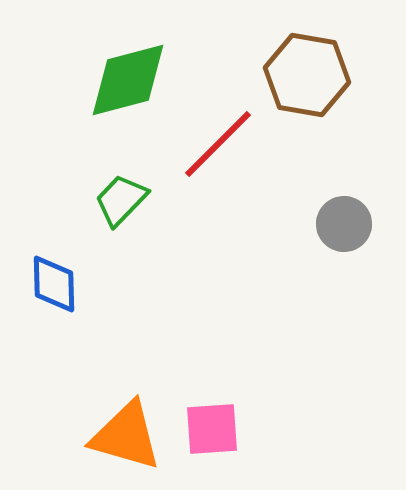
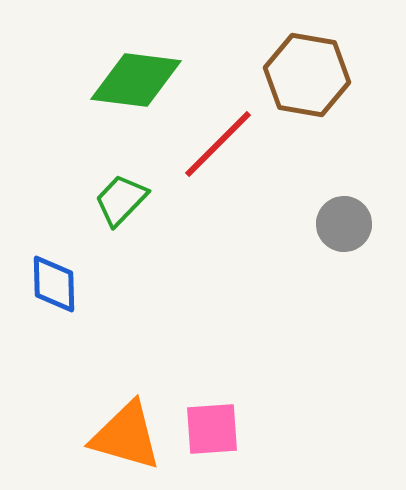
green diamond: moved 8 px right; rotated 22 degrees clockwise
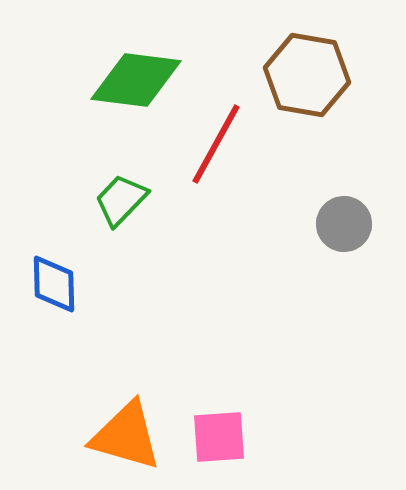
red line: moved 2 px left; rotated 16 degrees counterclockwise
pink square: moved 7 px right, 8 px down
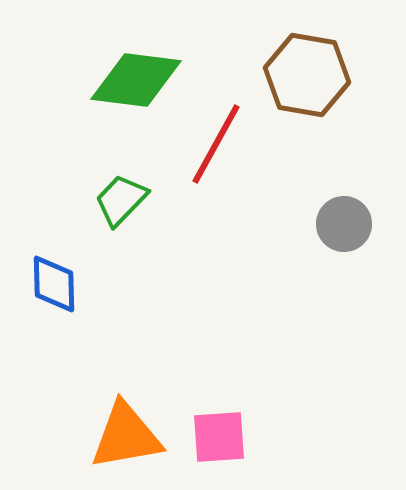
orange triangle: rotated 26 degrees counterclockwise
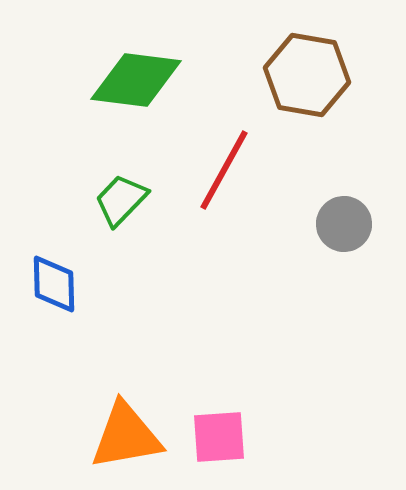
red line: moved 8 px right, 26 px down
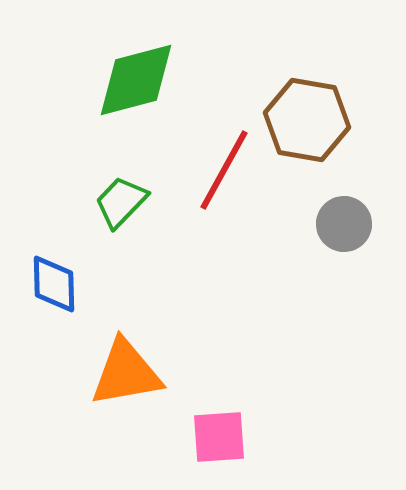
brown hexagon: moved 45 px down
green diamond: rotated 22 degrees counterclockwise
green trapezoid: moved 2 px down
orange triangle: moved 63 px up
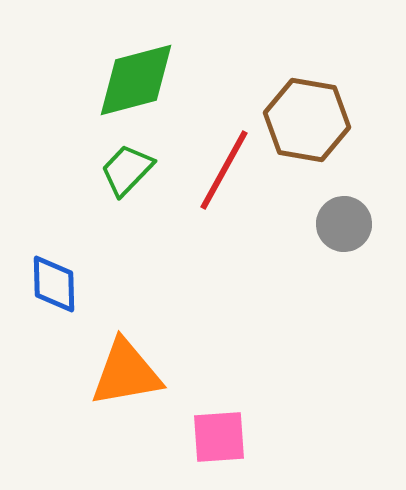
green trapezoid: moved 6 px right, 32 px up
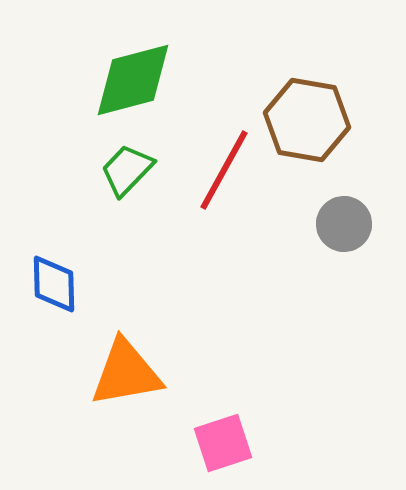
green diamond: moved 3 px left
pink square: moved 4 px right, 6 px down; rotated 14 degrees counterclockwise
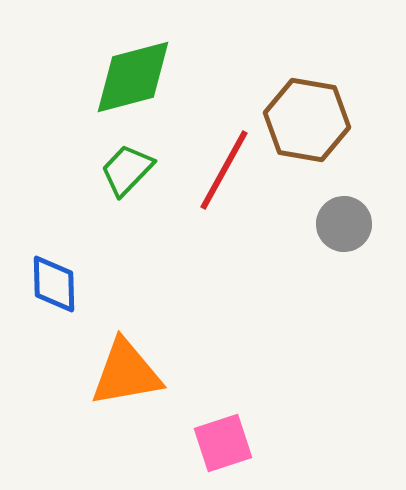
green diamond: moved 3 px up
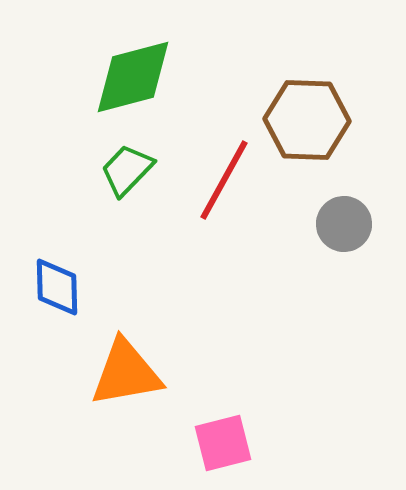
brown hexagon: rotated 8 degrees counterclockwise
red line: moved 10 px down
blue diamond: moved 3 px right, 3 px down
pink square: rotated 4 degrees clockwise
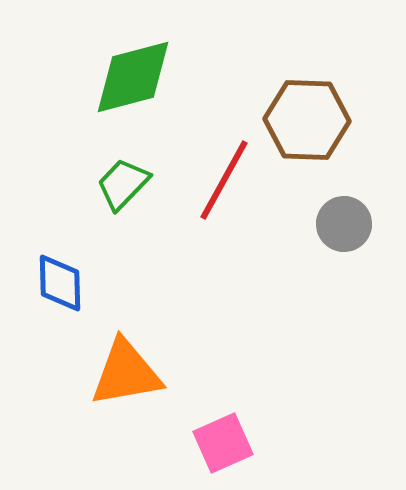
green trapezoid: moved 4 px left, 14 px down
blue diamond: moved 3 px right, 4 px up
pink square: rotated 10 degrees counterclockwise
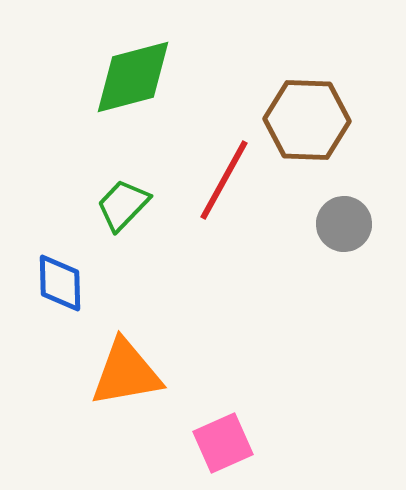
green trapezoid: moved 21 px down
